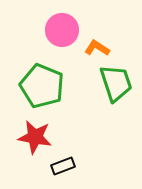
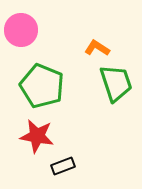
pink circle: moved 41 px left
red star: moved 2 px right, 1 px up
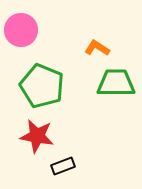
green trapezoid: rotated 72 degrees counterclockwise
